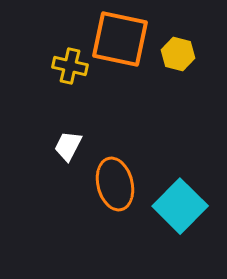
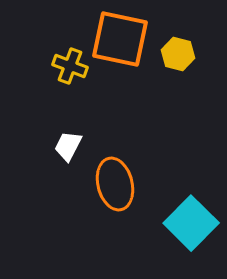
yellow cross: rotated 8 degrees clockwise
cyan square: moved 11 px right, 17 px down
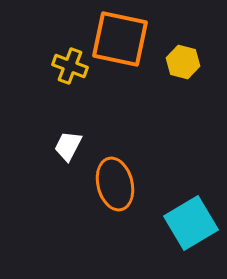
yellow hexagon: moved 5 px right, 8 px down
cyan square: rotated 14 degrees clockwise
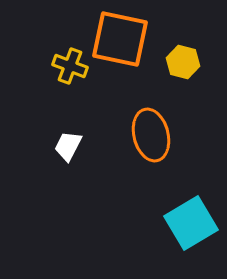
orange ellipse: moved 36 px right, 49 px up
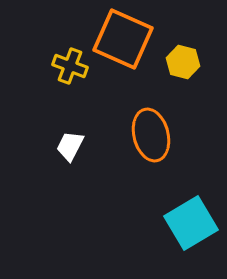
orange square: moved 3 px right; rotated 12 degrees clockwise
white trapezoid: moved 2 px right
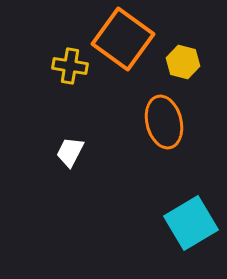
orange square: rotated 12 degrees clockwise
yellow cross: rotated 12 degrees counterclockwise
orange ellipse: moved 13 px right, 13 px up
white trapezoid: moved 6 px down
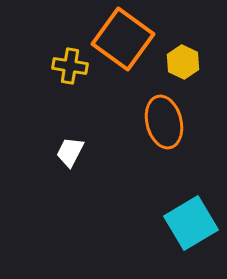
yellow hexagon: rotated 12 degrees clockwise
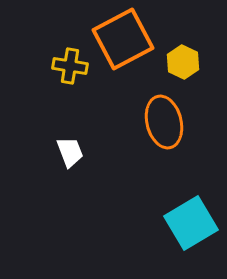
orange square: rotated 26 degrees clockwise
white trapezoid: rotated 132 degrees clockwise
